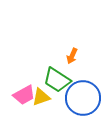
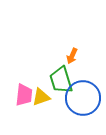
green trapezoid: moved 4 px right; rotated 40 degrees clockwise
pink trapezoid: rotated 55 degrees counterclockwise
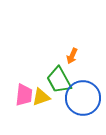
green trapezoid: moved 2 px left; rotated 12 degrees counterclockwise
